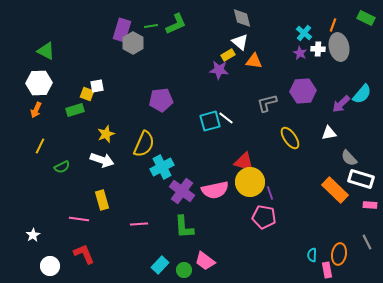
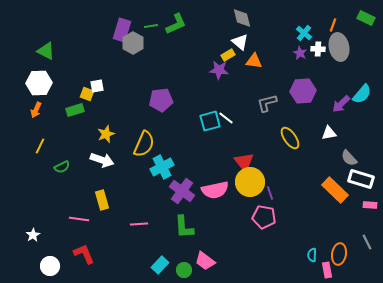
red triangle at (244, 162): rotated 35 degrees clockwise
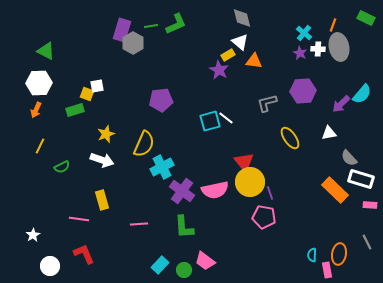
purple star at (219, 70): rotated 24 degrees clockwise
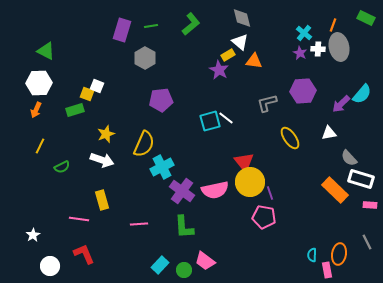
green L-shape at (176, 24): moved 15 px right; rotated 15 degrees counterclockwise
gray hexagon at (133, 43): moved 12 px right, 15 px down
white square at (97, 86): rotated 32 degrees clockwise
